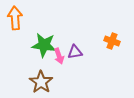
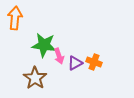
orange arrow: rotated 10 degrees clockwise
orange cross: moved 18 px left, 21 px down
purple triangle: moved 11 px down; rotated 21 degrees counterclockwise
brown star: moved 6 px left, 4 px up
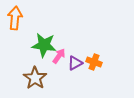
pink arrow: rotated 126 degrees counterclockwise
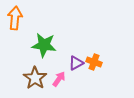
pink arrow: moved 23 px down
purple triangle: moved 1 px right
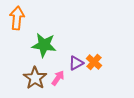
orange arrow: moved 2 px right
orange cross: rotated 21 degrees clockwise
pink arrow: moved 1 px left, 1 px up
